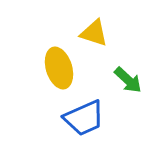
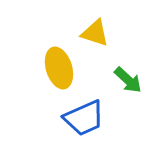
yellow triangle: moved 1 px right
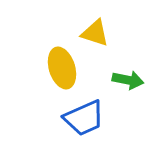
yellow ellipse: moved 3 px right
green arrow: rotated 32 degrees counterclockwise
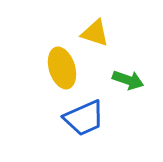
green arrow: rotated 8 degrees clockwise
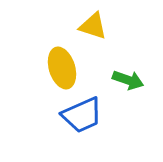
yellow triangle: moved 2 px left, 7 px up
blue trapezoid: moved 2 px left, 3 px up
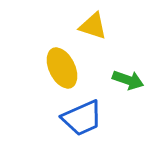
yellow ellipse: rotated 9 degrees counterclockwise
blue trapezoid: moved 3 px down
